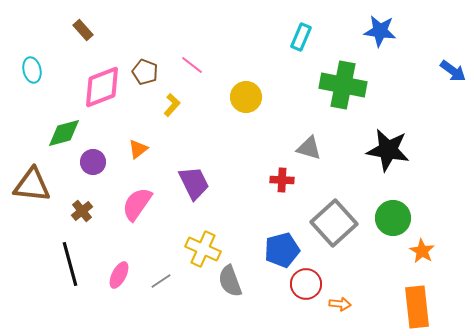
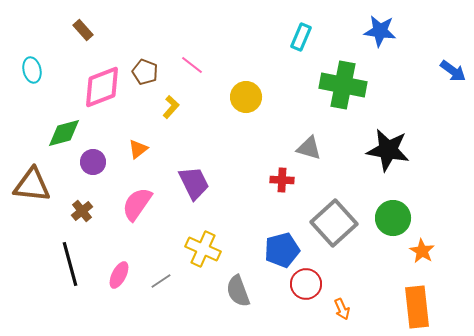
yellow L-shape: moved 1 px left, 2 px down
gray semicircle: moved 8 px right, 10 px down
orange arrow: moved 2 px right, 5 px down; rotated 60 degrees clockwise
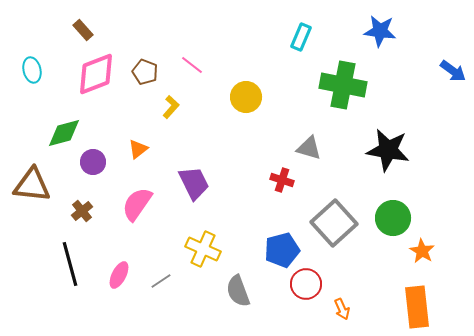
pink diamond: moved 6 px left, 13 px up
red cross: rotated 15 degrees clockwise
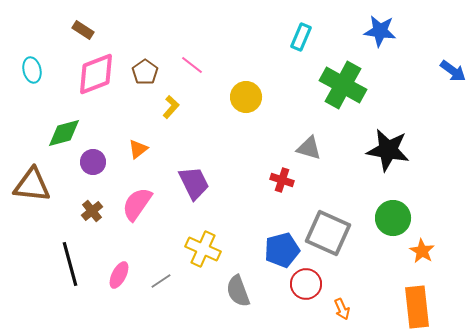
brown rectangle: rotated 15 degrees counterclockwise
brown pentagon: rotated 15 degrees clockwise
green cross: rotated 18 degrees clockwise
brown cross: moved 10 px right
gray square: moved 6 px left, 10 px down; rotated 24 degrees counterclockwise
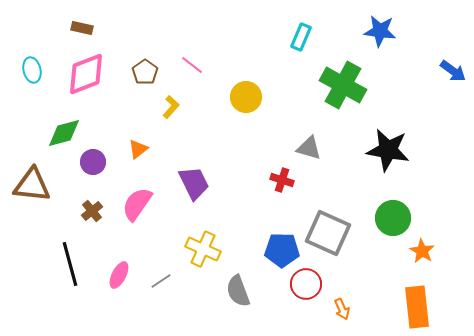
brown rectangle: moved 1 px left, 2 px up; rotated 20 degrees counterclockwise
pink diamond: moved 10 px left
blue pentagon: rotated 16 degrees clockwise
